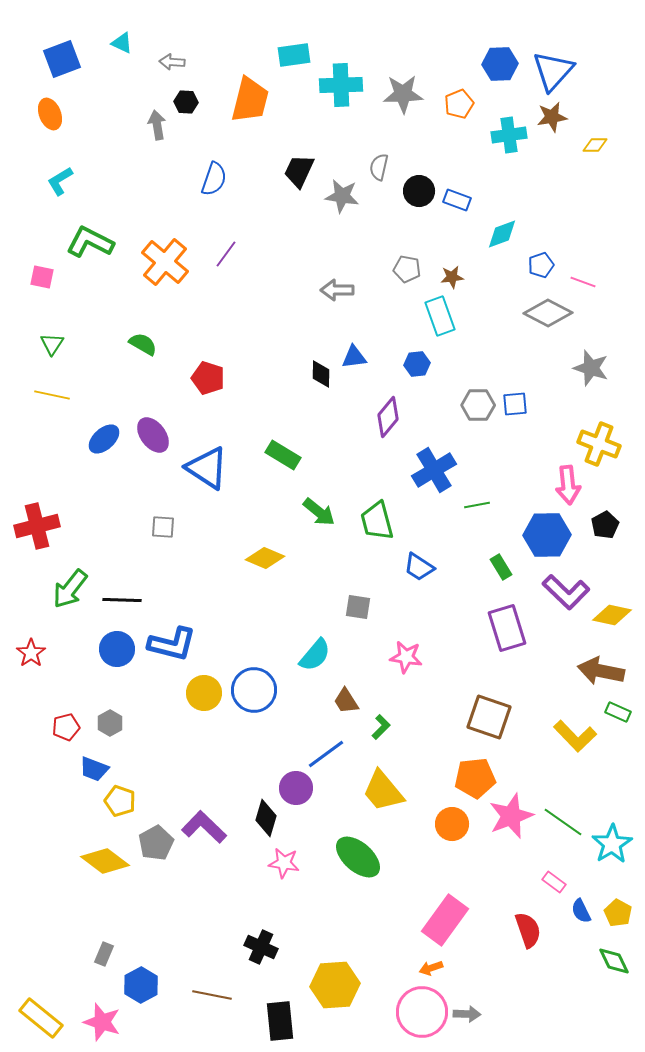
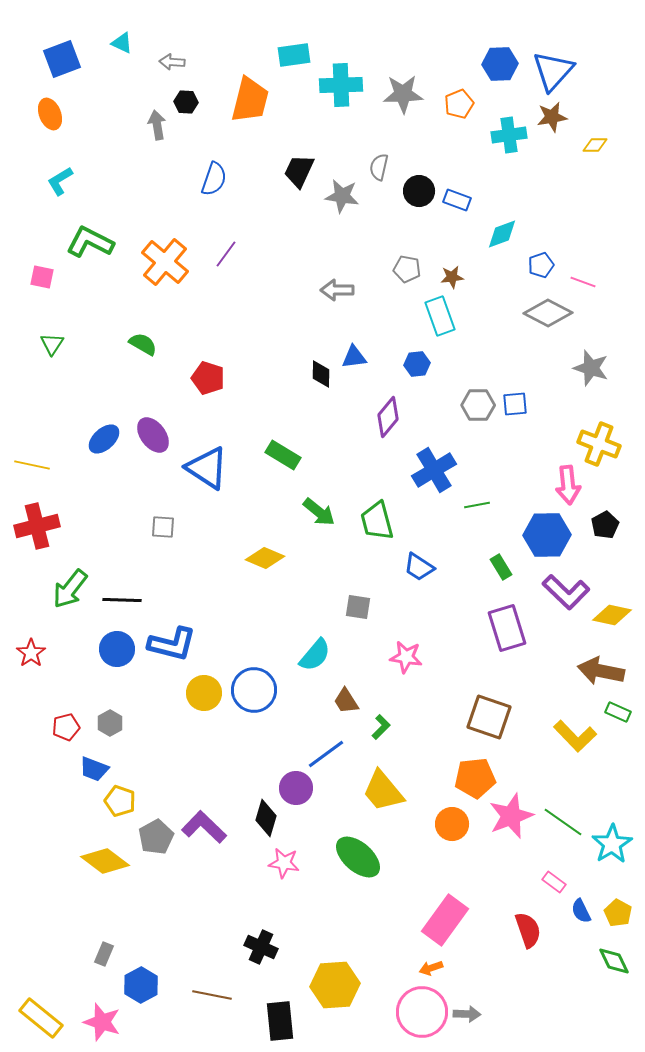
yellow line at (52, 395): moved 20 px left, 70 px down
gray pentagon at (156, 843): moved 6 px up
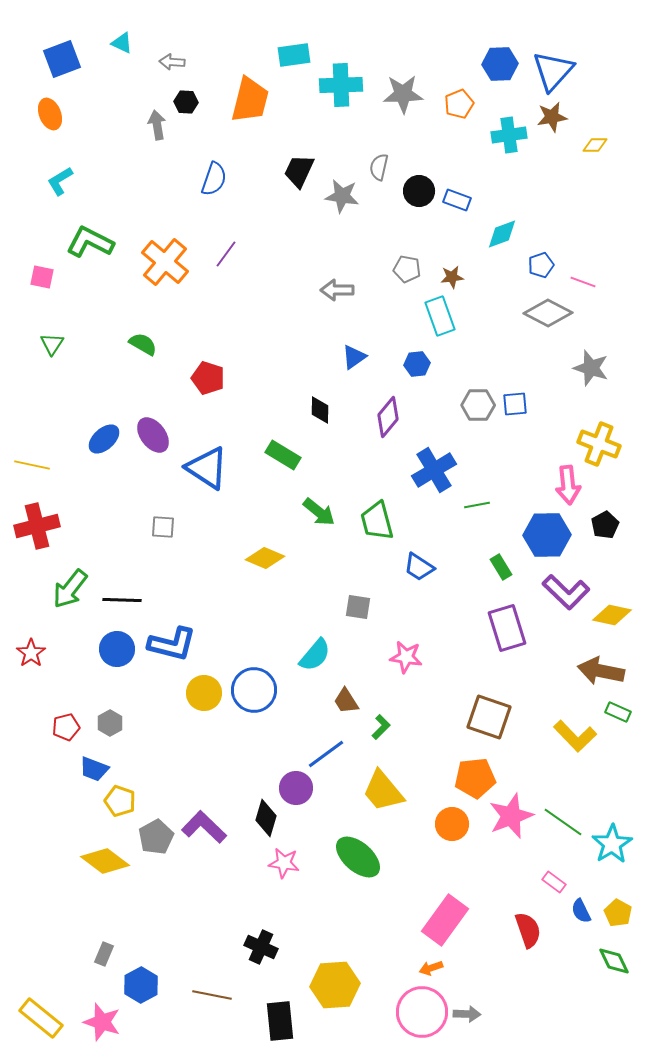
blue triangle at (354, 357): rotated 28 degrees counterclockwise
black diamond at (321, 374): moved 1 px left, 36 px down
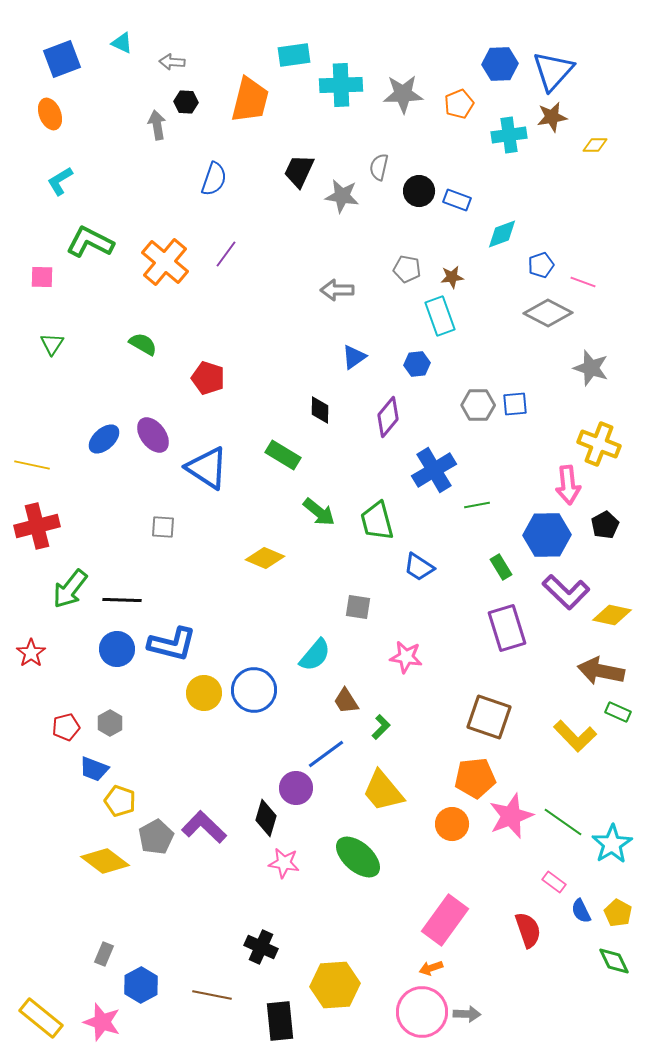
pink square at (42, 277): rotated 10 degrees counterclockwise
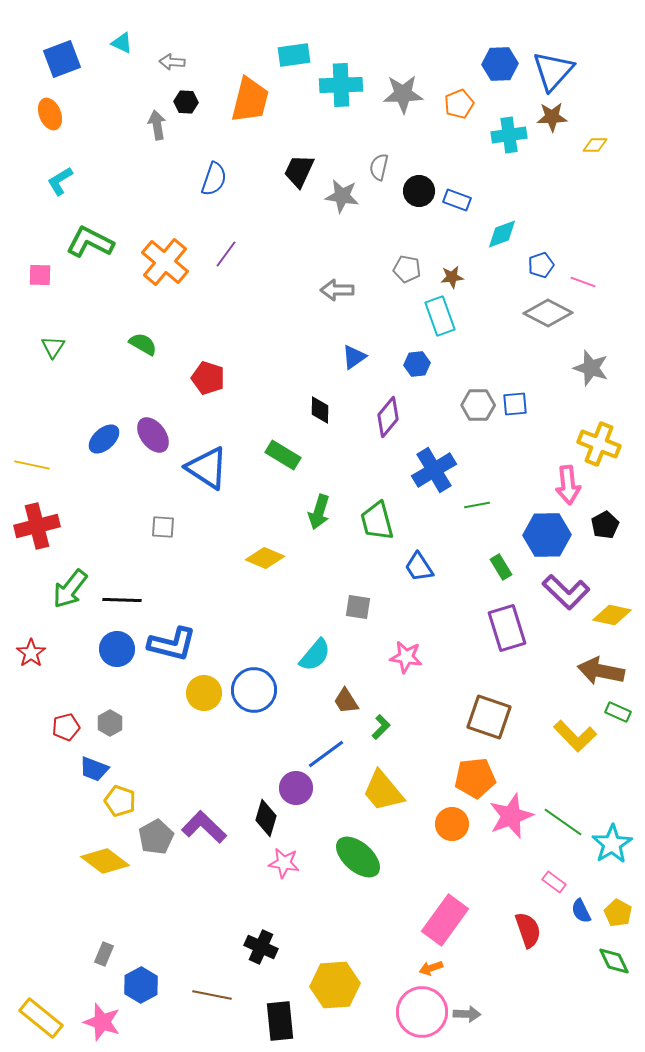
brown star at (552, 117): rotated 8 degrees clockwise
pink square at (42, 277): moved 2 px left, 2 px up
green triangle at (52, 344): moved 1 px right, 3 px down
green arrow at (319, 512): rotated 68 degrees clockwise
blue trapezoid at (419, 567): rotated 24 degrees clockwise
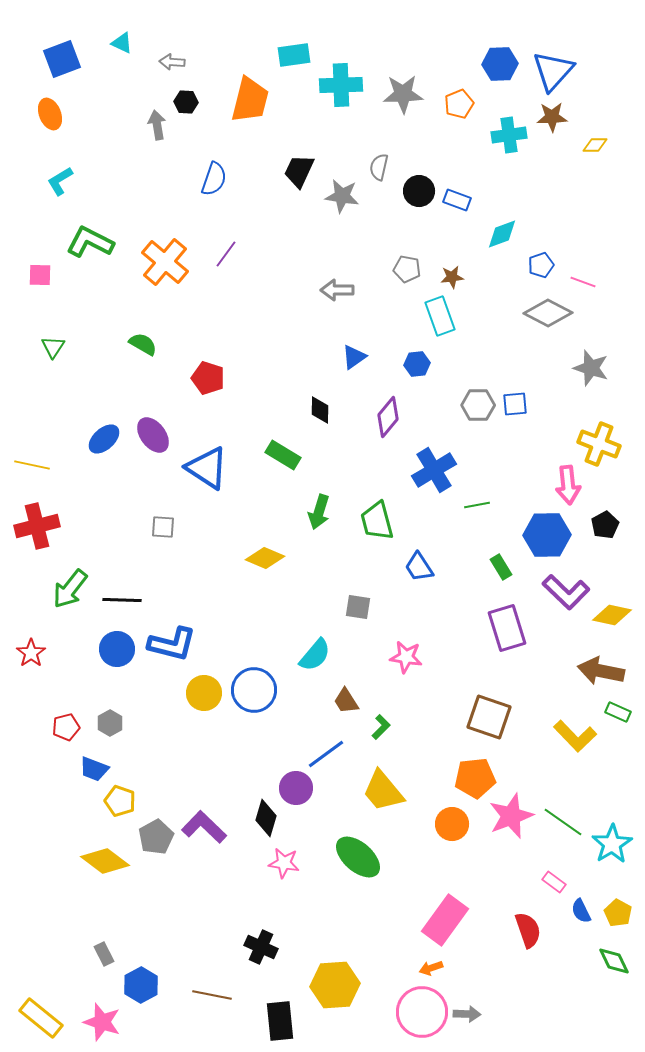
gray rectangle at (104, 954): rotated 50 degrees counterclockwise
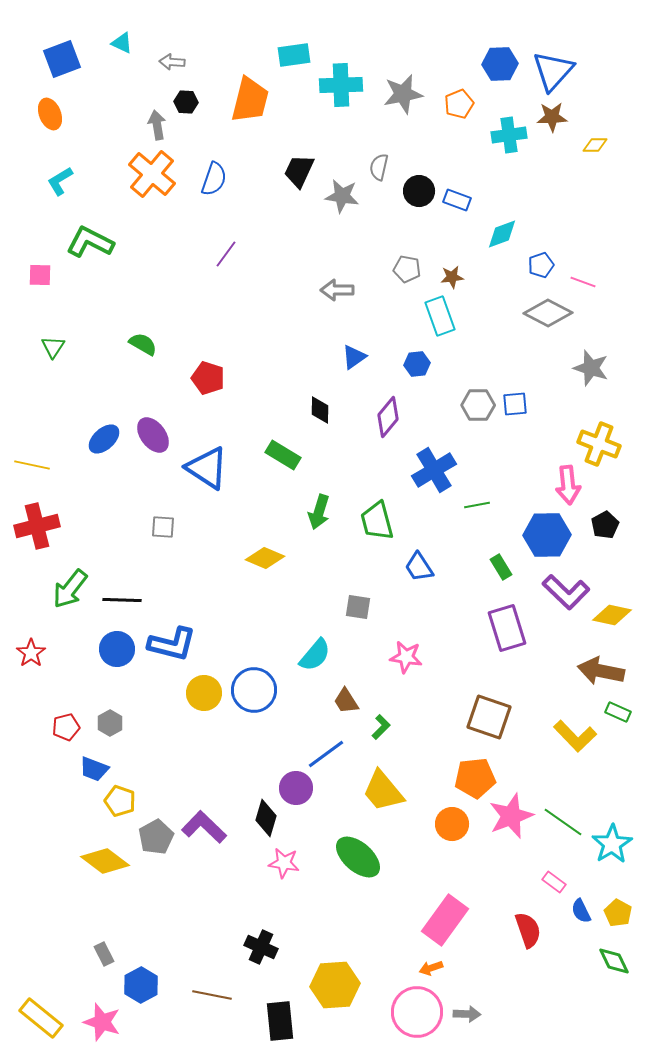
gray star at (403, 94): rotated 9 degrees counterclockwise
orange cross at (165, 262): moved 13 px left, 88 px up
pink circle at (422, 1012): moved 5 px left
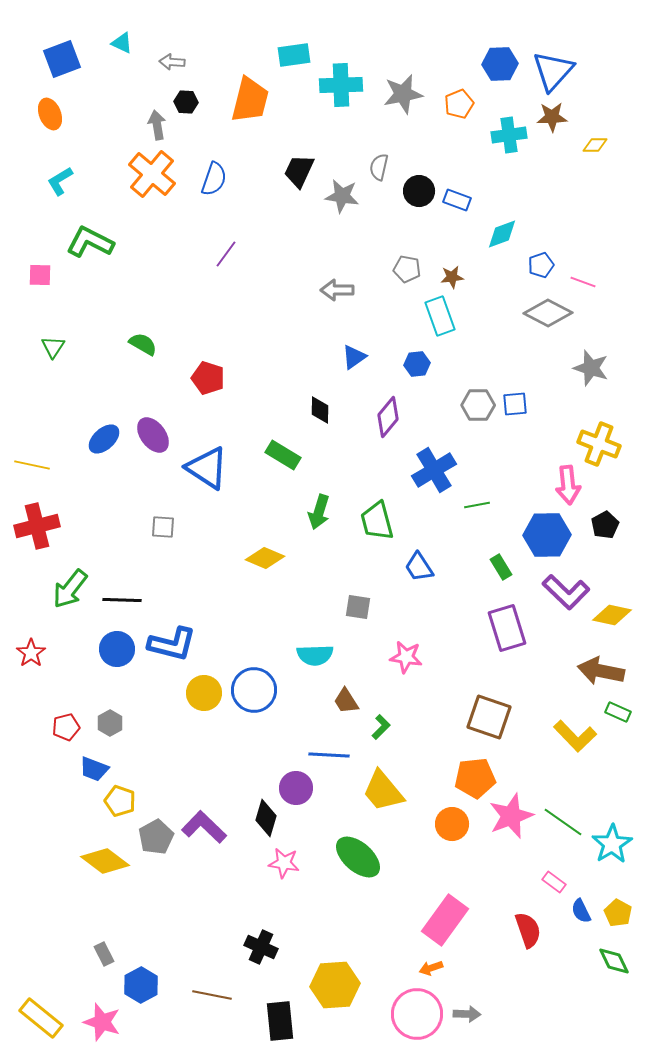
cyan semicircle at (315, 655): rotated 48 degrees clockwise
blue line at (326, 754): moved 3 px right, 1 px down; rotated 39 degrees clockwise
pink circle at (417, 1012): moved 2 px down
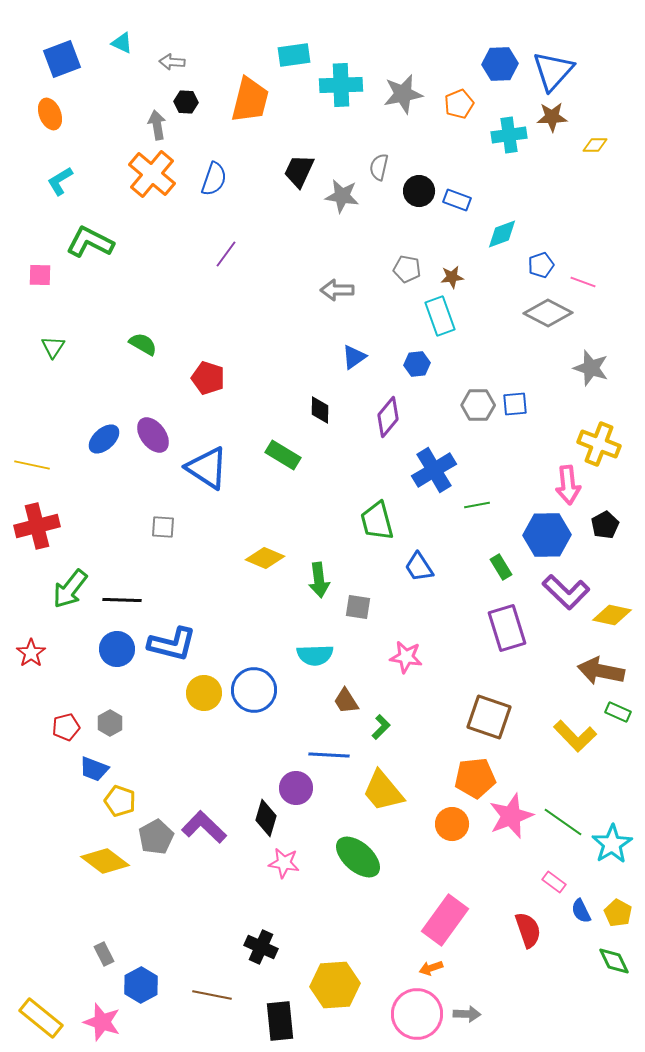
green arrow at (319, 512): moved 68 px down; rotated 24 degrees counterclockwise
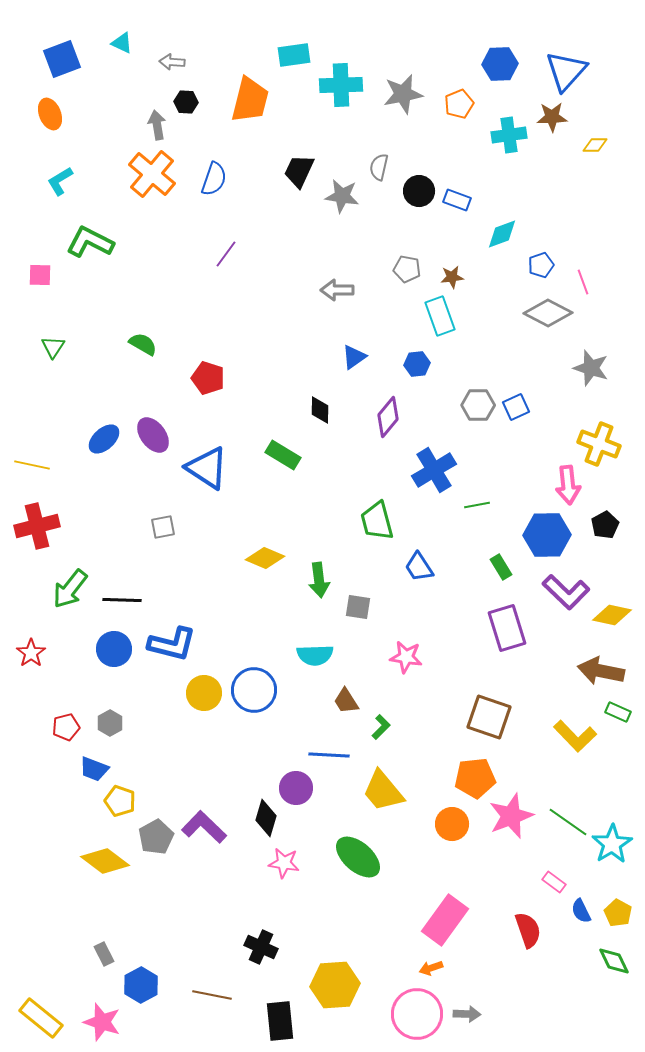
blue triangle at (553, 71): moved 13 px right
pink line at (583, 282): rotated 50 degrees clockwise
blue square at (515, 404): moved 1 px right, 3 px down; rotated 20 degrees counterclockwise
gray square at (163, 527): rotated 15 degrees counterclockwise
blue circle at (117, 649): moved 3 px left
green line at (563, 822): moved 5 px right
